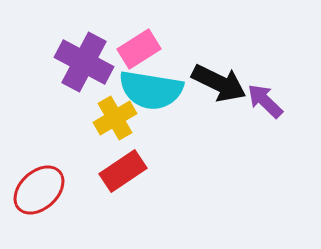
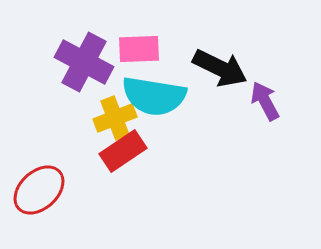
pink rectangle: rotated 30 degrees clockwise
black arrow: moved 1 px right, 15 px up
cyan semicircle: moved 3 px right, 6 px down
purple arrow: rotated 18 degrees clockwise
yellow cross: rotated 9 degrees clockwise
red rectangle: moved 20 px up
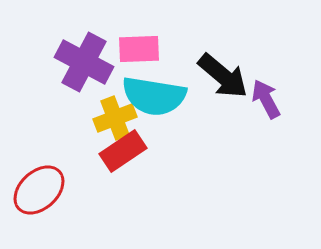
black arrow: moved 3 px right, 8 px down; rotated 14 degrees clockwise
purple arrow: moved 1 px right, 2 px up
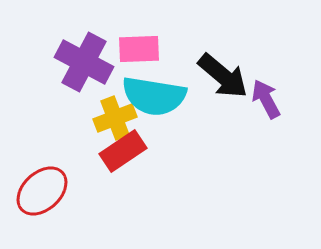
red ellipse: moved 3 px right, 1 px down
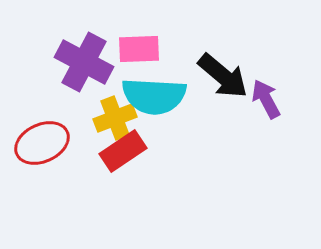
cyan semicircle: rotated 6 degrees counterclockwise
red ellipse: moved 48 px up; rotated 18 degrees clockwise
